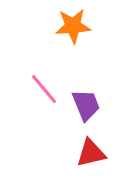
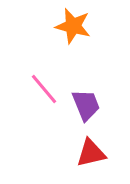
orange star: rotated 18 degrees clockwise
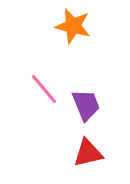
red triangle: moved 3 px left
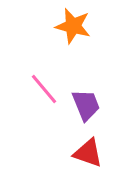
red triangle: rotated 32 degrees clockwise
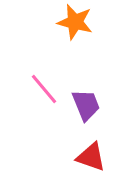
orange star: moved 2 px right, 4 px up
red triangle: moved 3 px right, 4 px down
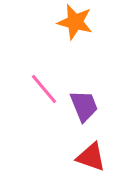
purple trapezoid: moved 2 px left, 1 px down
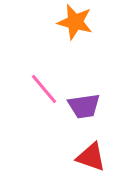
purple trapezoid: rotated 104 degrees clockwise
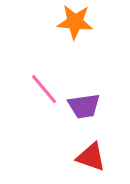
orange star: rotated 9 degrees counterclockwise
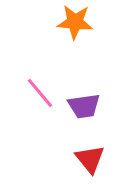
pink line: moved 4 px left, 4 px down
red triangle: moved 1 px left, 2 px down; rotated 32 degrees clockwise
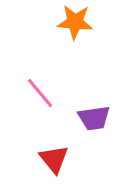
purple trapezoid: moved 10 px right, 12 px down
red triangle: moved 36 px left
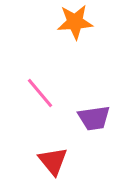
orange star: rotated 9 degrees counterclockwise
red triangle: moved 1 px left, 2 px down
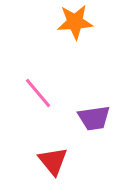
pink line: moved 2 px left
